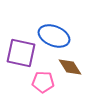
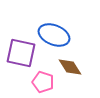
blue ellipse: moved 1 px up
pink pentagon: rotated 15 degrees clockwise
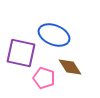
pink pentagon: moved 1 px right, 4 px up
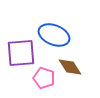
purple square: rotated 16 degrees counterclockwise
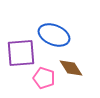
brown diamond: moved 1 px right, 1 px down
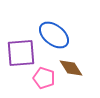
blue ellipse: rotated 16 degrees clockwise
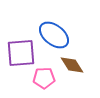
brown diamond: moved 1 px right, 3 px up
pink pentagon: rotated 20 degrees counterclockwise
